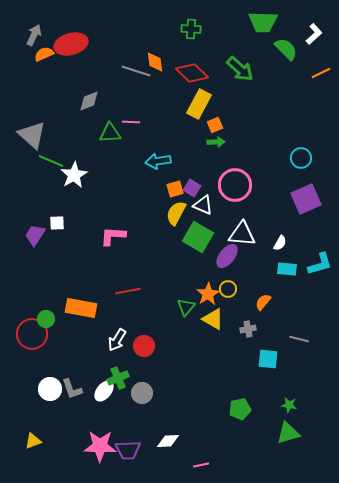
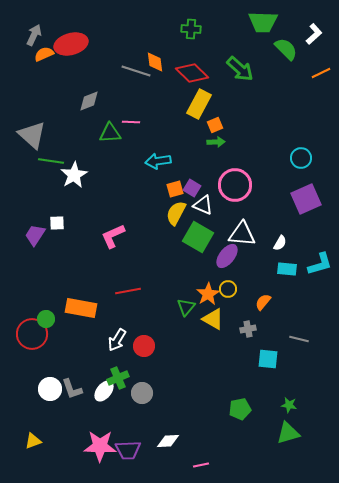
green line at (51, 161): rotated 15 degrees counterclockwise
pink L-shape at (113, 236): rotated 28 degrees counterclockwise
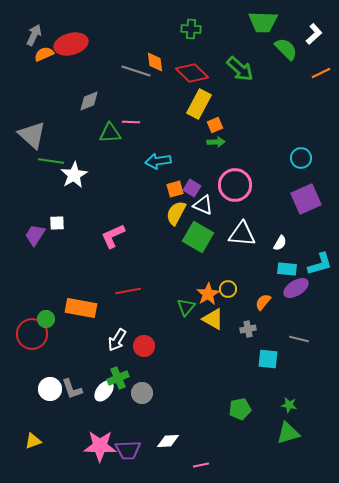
purple ellipse at (227, 256): moved 69 px right, 32 px down; rotated 20 degrees clockwise
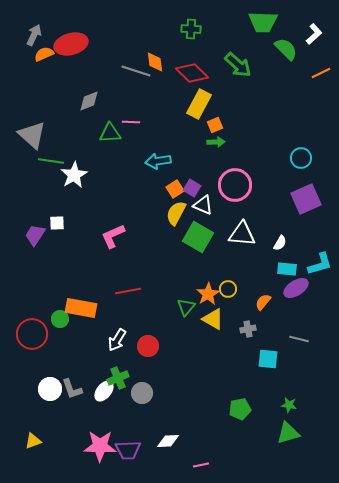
green arrow at (240, 69): moved 2 px left, 4 px up
orange square at (175, 189): rotated 18 degrees counterclockwise
green circle at (46, 319): moved 14 px right
red circle at (144, 346): moved 4 px right
